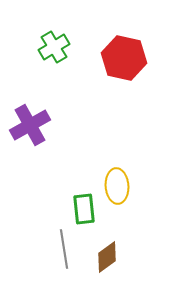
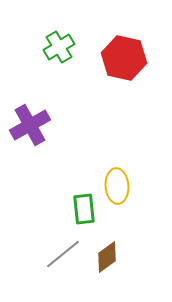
green cross: moved 5 px right
gray line: moved 1 px left, 5 px down; rotated 60 degrees clockwise
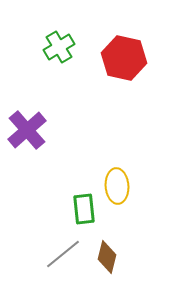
purple cross: moved 3 px left, 5 px down; rotated 12 degrees counterclockwise
brown diamond: rotated 40 degrees counterclockwise
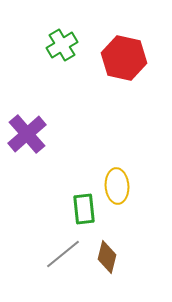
green cross: moved 3 px right, 2 px up
purple cross: moved 4 px down
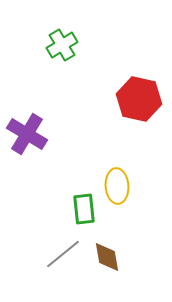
red hexagon: moved 15 px right, 41 px down
purple cross: rotated 18 degrees counterclockwise
brown diamond: rotated 24 degrees counterclockwise
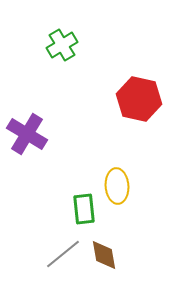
brown diamond: moved 3 px left, 2 px up
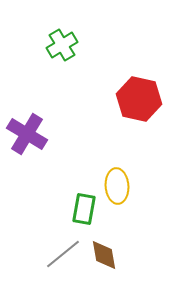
green rectangle: rotated 16 degrees clockwise
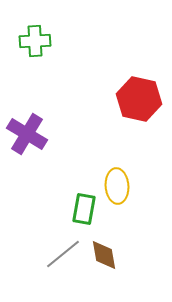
green cross: moved 27 px left, 4 px up; rotated 28 degrees clockwise
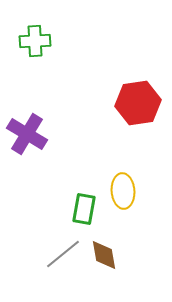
red hexagon: moved 1 px left, 4 px down; rotated 21 degrees counterclockwise
yellow ellipse: moved 6 px right, 5 px down
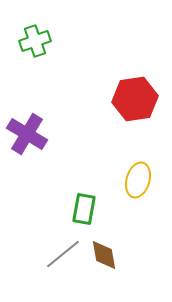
green cross: rotated 16 degrees counterclockwise
red hexagon: moved 3 px left, 4 px up
yellow ellipse: moved 15 px right, 11 px up; rotated 20 degrees clockwise
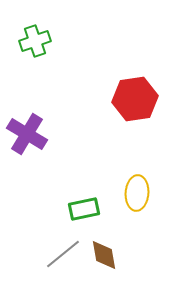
yellow ellipse: moved 1 px left, 13 px down; rotated 12 degrees counterclockwise
green rectangle: rotated 68 degrees clockwise
